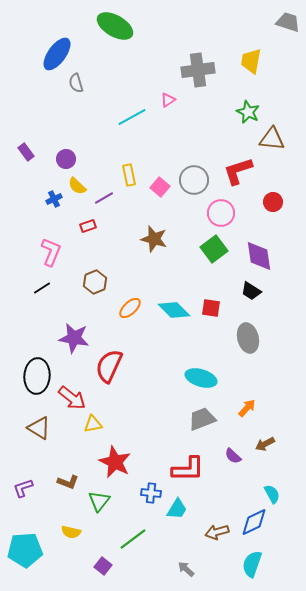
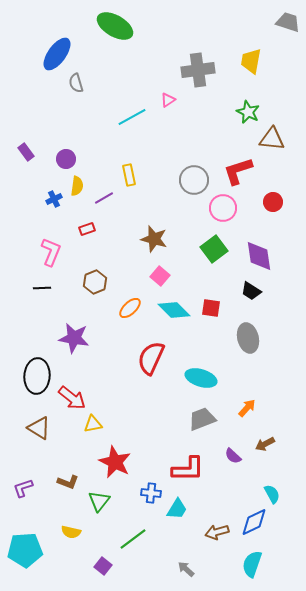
yellow semicircle at (77, 186): rotated 126 degrees counterclockwise
pink square at (160, 187): moved 89 px down
pink circle at (221, 213): moved 2 px right, 5 px up
red rectangle at (88, 226): moved 1 px left, 3 px down
black line at (42, 288): rotated 30 degrees clockwise
red semicircle at (109, 366): moved 42 px right, 8 px up
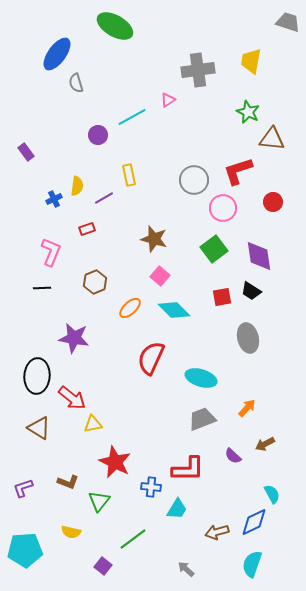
purple circle at (66, 159): moved 32 px right, 24 px up
red square at (211, 308): moved 11 px right, 11 px up; rotated 18 degrees counterclockwise
blue cross at (151, 493): moved 6 px up
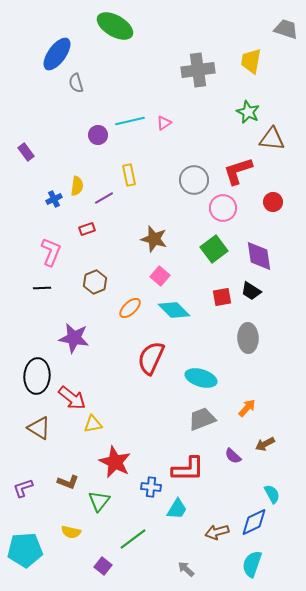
gray trapezoid at (288, 22): moved 2 px left, 7 px down
pink triangle at (168, 100): moved 4 px left, 23 px down
cyan line at (132, 117): moved 2 px left, 4 px down; rotated 16 degrees clockwise
gray ellipse at (248, 338): rotated 12 degrees clockwise
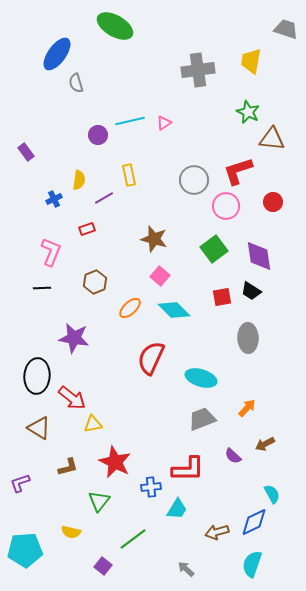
yellow semicircle at (77, 186): moved 2 px right, 6 px up
pink circle at (223, 208): moved 3 px right, 2 px up
brown L-shape at (68, 482): moved 15 px up; rotated 35 degrees counterclockwise
blue cross at (151, 487): rotated 12 degrees counterclockwise
purple L-shape at (23, 488): moved 3 px left, 5 px up
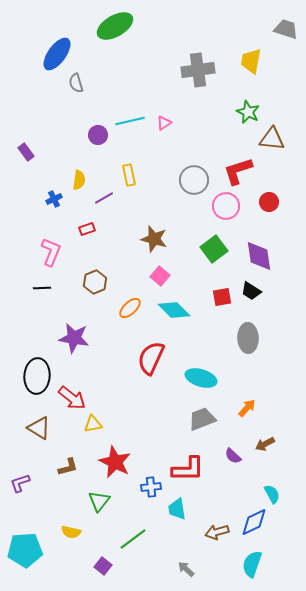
green ellipse at (115, 26): rotated 60 degrees counterclockwise
red circle at (273, 202): moved 4 px left
cyan trapezoid at (177, 509): rotated 140 degrees clockwise
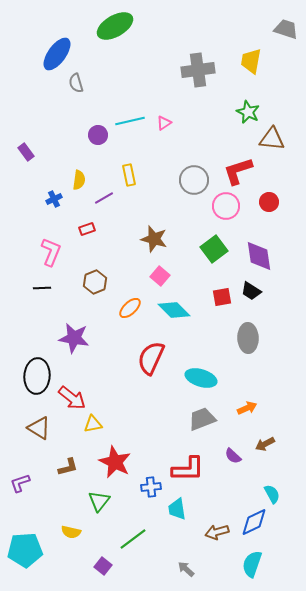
orange arrow at (247, 408): rotated 24 degrees clockwise
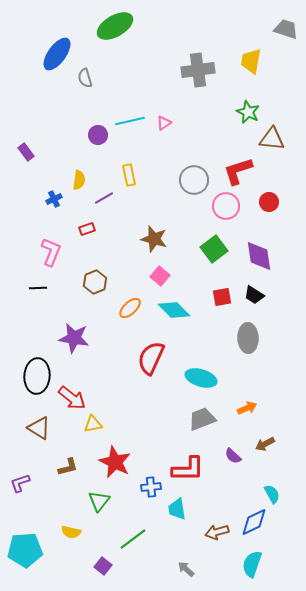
gray semicircle at (76, 83): moved 9 px right, 5 px up
black line at (42, 288): moved 4 px left
black trapezoid at (251, 291): moved 3 px right, 4 px down
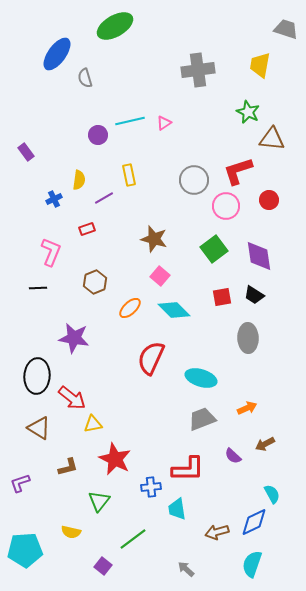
yellow trapezoid at (251, 61): moved 9 px right, 4 px down
red circle at (269, 202): moved 2 px up
red star at (115, 462): moved 3 px up
